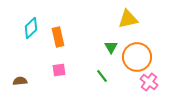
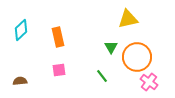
cyan diamond: moved 10 px left, 2 px down
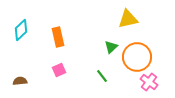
green triangle: rotated 16 degrees clockwise
pink square: rotated 16 degrees counterclockwise
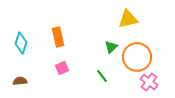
cyan diamond: moved 13 px down; rotated 30 degrees counterclockwise
pink square: moved 3 px right, 2 px up
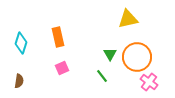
green triangle: moved 1 px left, 7 px down; rotated 16 degrees counterclockwise
brown semicircle: moved 1 px left; rotated 104 degrees clockwise
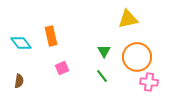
orange rectangle: moved 7 px left, 1 px up
cyan diamond: rotated 55 degrees counterclockwise
green triangle: moved 6 px left, 3 px up
pink cross: rotated 30 degrees counterclockwise
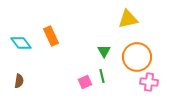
orange rectangle: rotated 12 degrees counterclockwise
pink square: moved 23 px right, 14 px down
green line: rotated 24 degrees clockwise
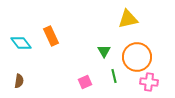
green line: moved 12 px right
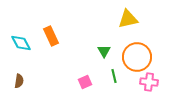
cyan diamond: rotated 10 degrees clockwise
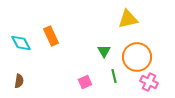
pink cross: rotated 18 degrees clockwise
